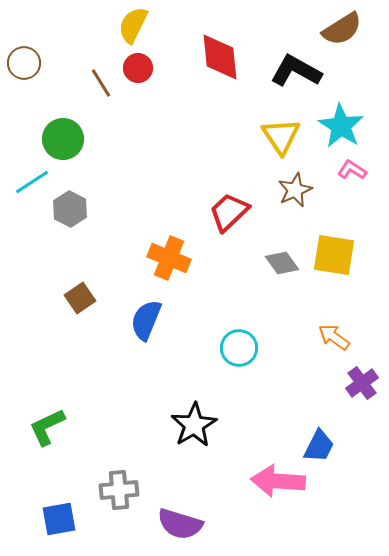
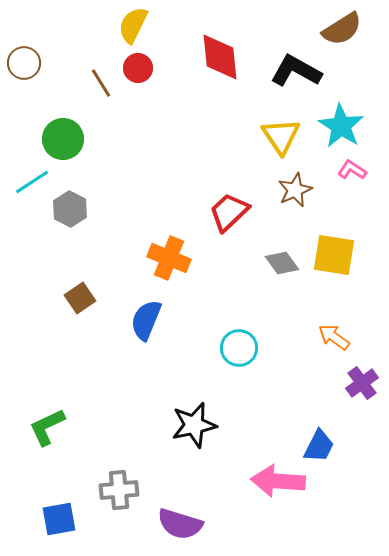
black star: rotated 18 degrees clockwise
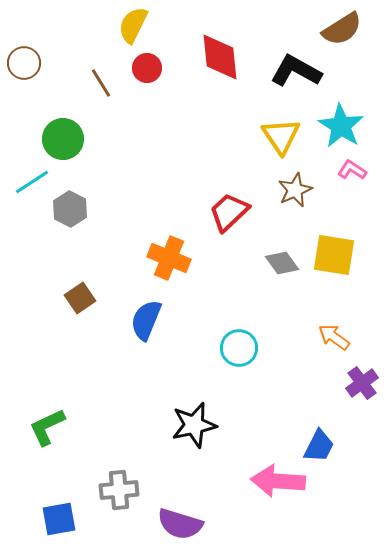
red circle: moved 9 px right
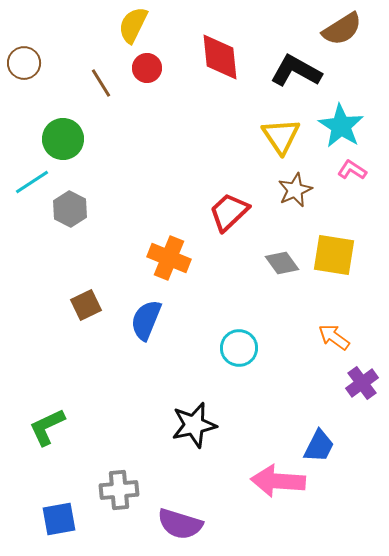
brown square: moved 6 px right, 7 px down; rotated 8 degrees clockwise
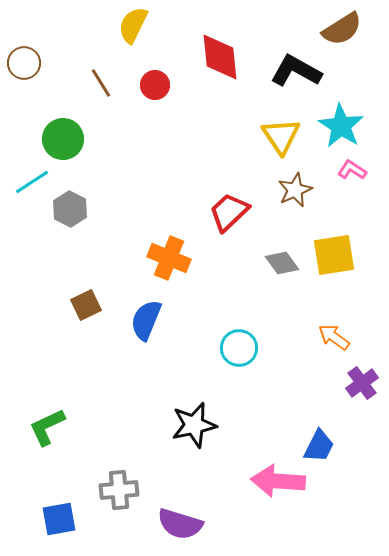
red circle: moved 8 px right, 17 px down
yellow square: rotated 18 degrees counterclockwise
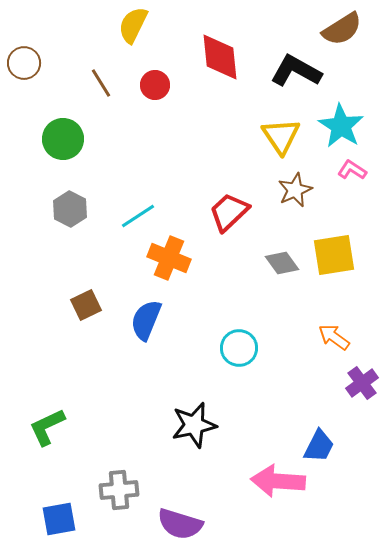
cyan line: moved 106 px right, 34 px down
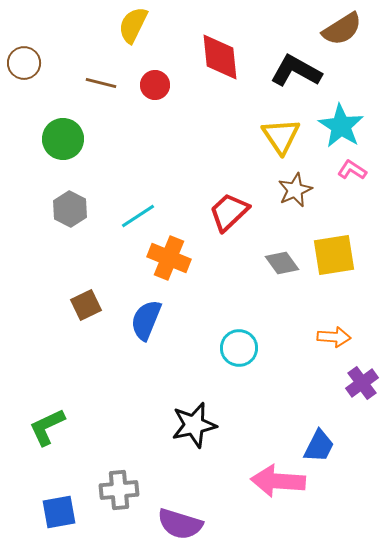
brown line: rotated 44 degrees counterclockwise
orange arrow: rotated 148 degrees clockwise
blue square: moved 7 px up
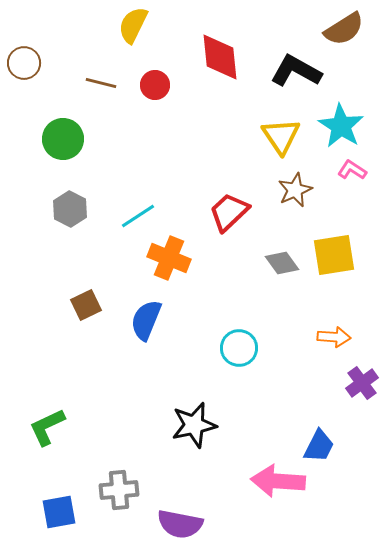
brown semicircle: moved 2 px right
purple semicircle: rotated 6 degrees counterclockwise
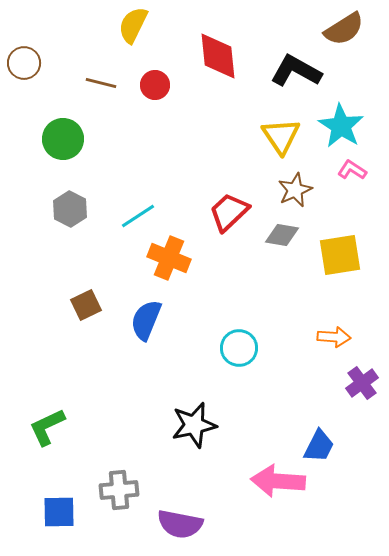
red diamond: moved 2 px left, 1 px up
yellow square: moved 6 px right
gray diamond: moved 28 px up; rotated 44 degrees counterclockwise
blue square: rotated 9 degrees clockwise
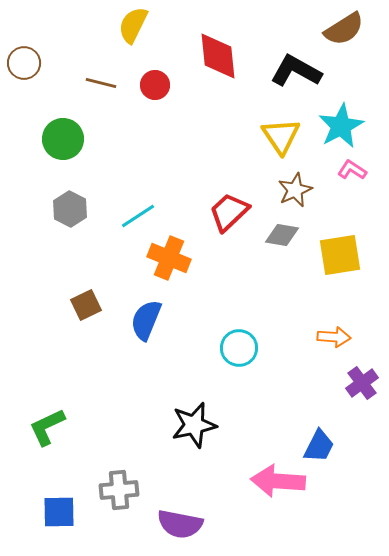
cyan star: rotated 12 degrees clockwise
